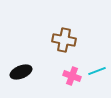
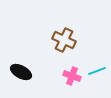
brown cross: rotated 15 degrees clockwise
black ellipse: rotated 50 degrees clockwise
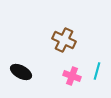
cyan line: rotated 54 degrees counterclockwise
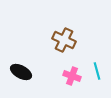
cyan line: rotated 30 degrees counterclockwise
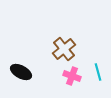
brown cross: moved 9 px down; rotated 25 degrees clockwise
cyan line: moved 1 px right, 1 px down
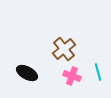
black ellipse: moved 6 px right, 1 px down
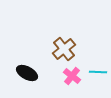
cyan line: rotated 72 degrees counterclockwise
pink cross: rotated 18 degrees clockwise
